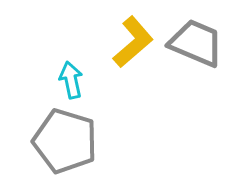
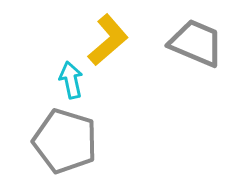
yellow L-shape: moved 25 px left, 2 px up
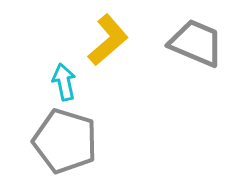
cyan arrow: moved 7 px left, 2 px down
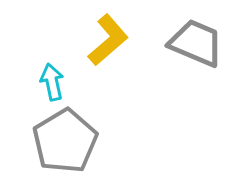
cyan arrow: moved 12 px left
gray pentagon: rotated 24 degrees clockwise
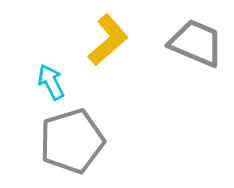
cyan arrow: moved 1 px left; rotated 15 degrees counterclockwise
gray pentagon: moved 7 px right; rotated 14 degrees clockwise
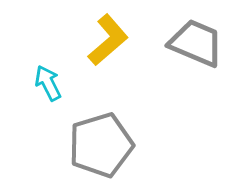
cyan arrow: moved 3 px left, 1 px down
gray pentagon: moved 29 px right, 4 px down
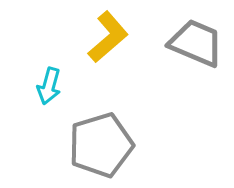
yellow L-shape: moved 3 px up
cyan arrow: moved 1 px right, 3 px down; rotated 138 degrees counterclockwise
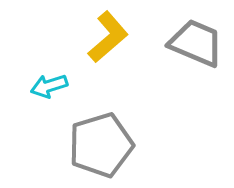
cyan arrow: rotated 57 degrees clockwise
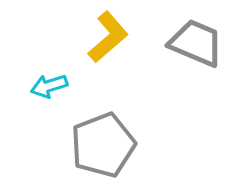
gray pentagon: moved 2 px right; rotated 4 degrees counterclockwise
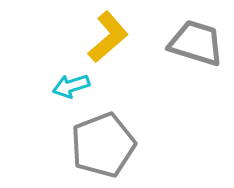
gray trapezoid: rotated 6 degrees counterclockwise
cyan arrow: moved 22 px right
